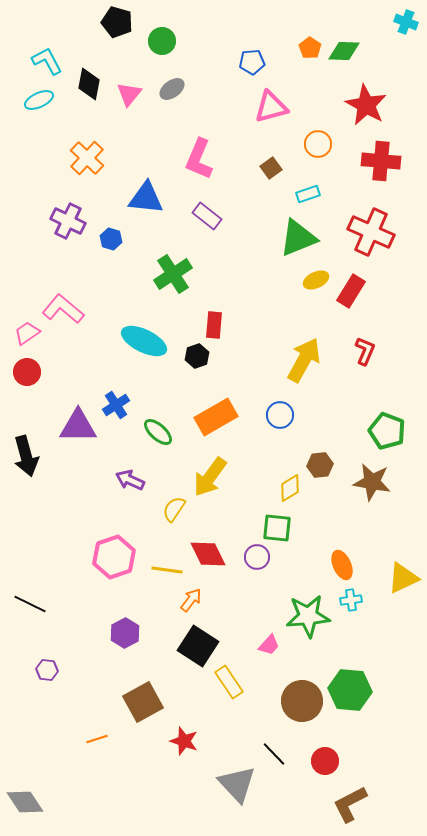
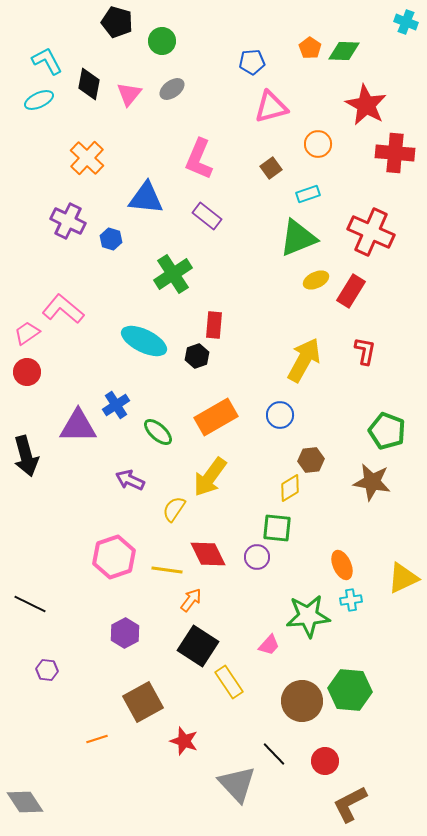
red cross at (381, 161): moved 14 px right, 8 px up
red L-shape at (365, 351): rotated 12 degrees counterclockwise
brown hexagon at (320, 465): moved 9 px left, 5 px up
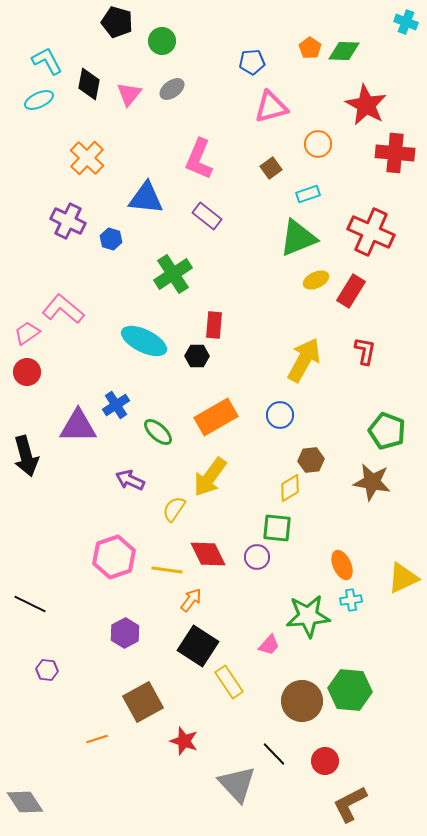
black hexagon at (197, 356): rotated 20 degrees clockwise
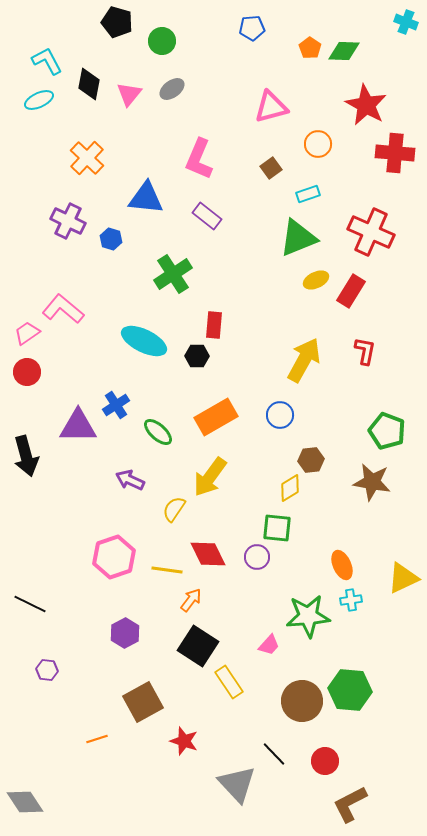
blue pentagon at (252, 62): moved 34 px up
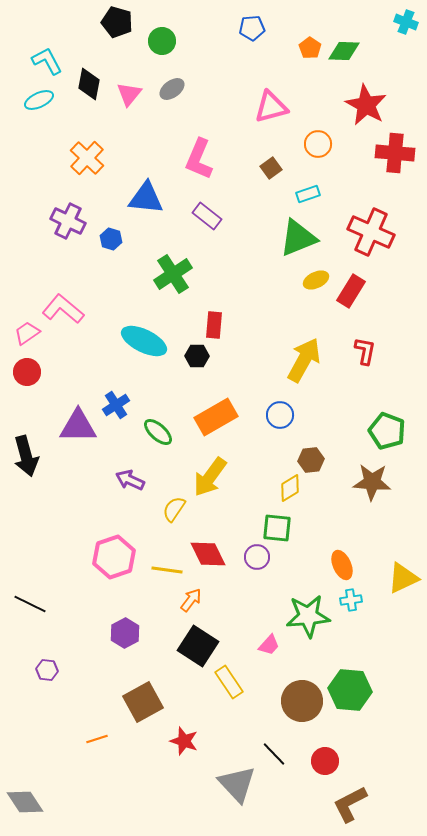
brown star at (372, 482): rotated 6 degrees counterclockwise
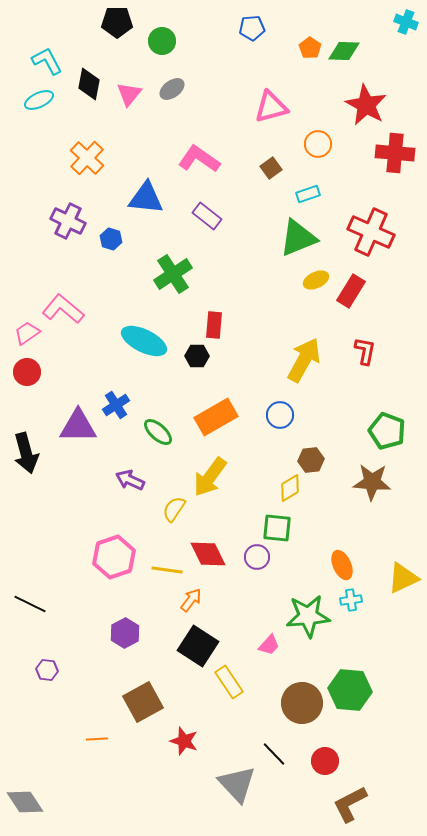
black pentagon at (117, 22): rotated 16 degrees counterclockwise
pink L-shape at (199, 159): rotated 102 degrees clockwise
black arrow at (26, 456): moved 3 px up
brown circle at (302, 701): moved 2 px down
orange line at (97, 739): rotated 15 degrees clockwise
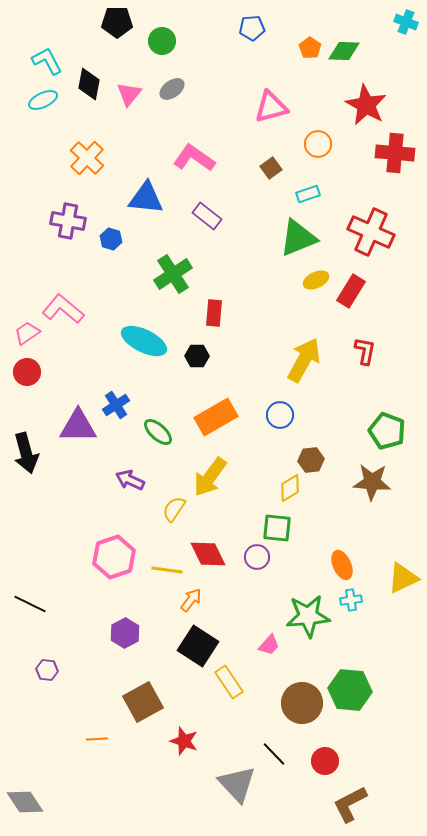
cyan ellipse at (39, 100): moved 4 px right
pink L-shape at (199, 159): moved 5 px left, 1 px up
purple cross at (68, 221): rotated 16 degrees counterclockwise
red rectangle at (214, 325): moved 12 px up
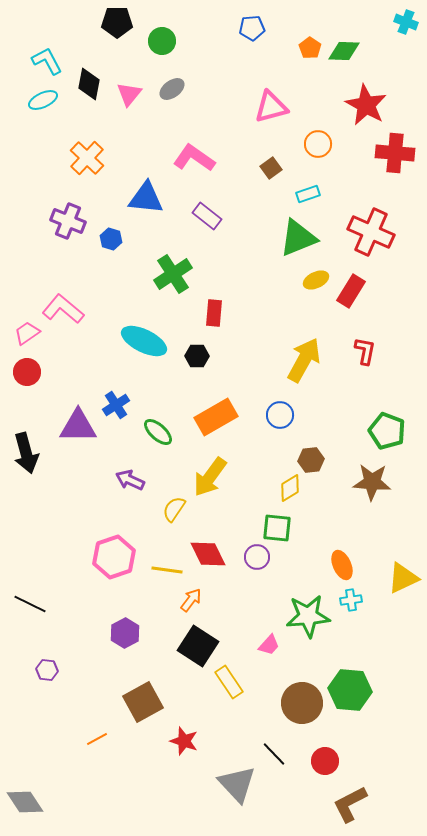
purple cross at (68, 221): rotated 12 degrees clockwise
orange line at (97, 739): rotated 25 degrees counterclockwise
